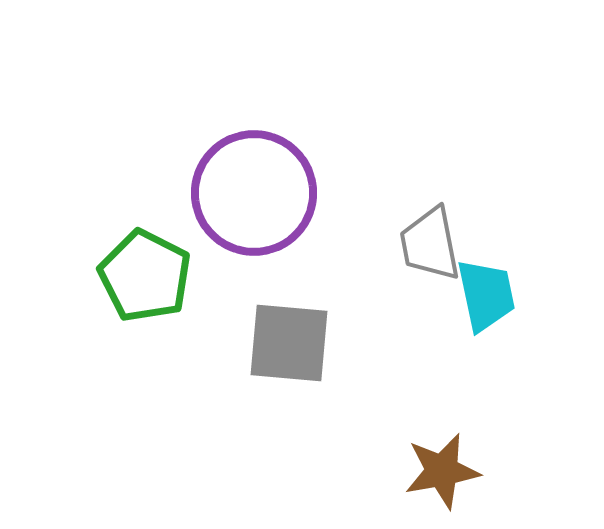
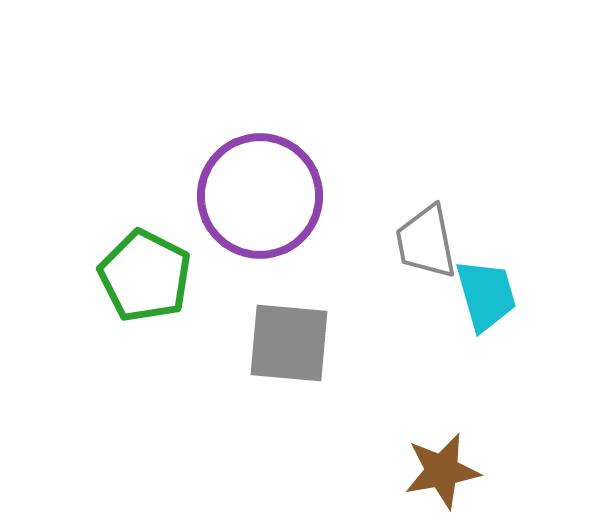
purple circle: moved 6 px right, 3 px down
gray trapezoid: moved 4 px left, 2 px up
cyan trapezoid: rotated 4 degrees counterclockwise
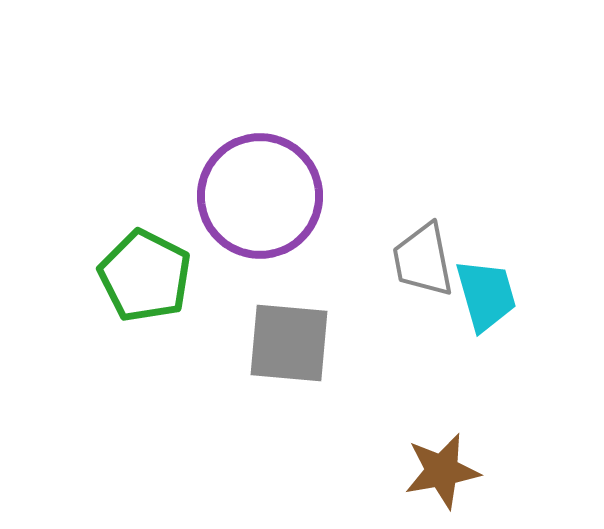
gray trapezoid: moved 3 px left, 18 px down
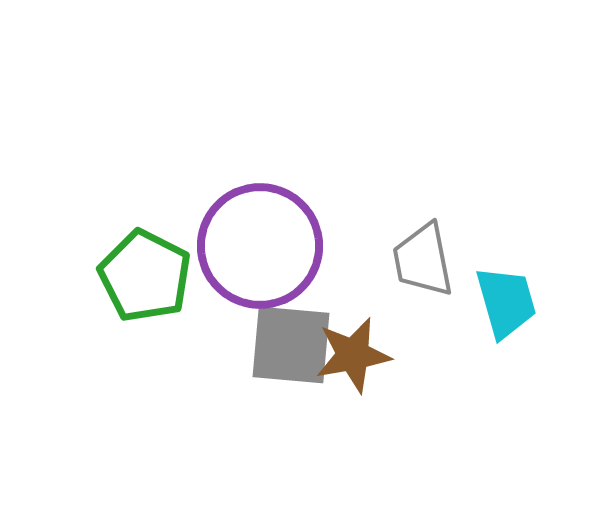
purple circle: moved 50 px down
cyan trapezoid: moved 20 px right, 7 px down
gray square: moved 2 px right, 2 px down
brown star: moved 89 px left, 116 px up
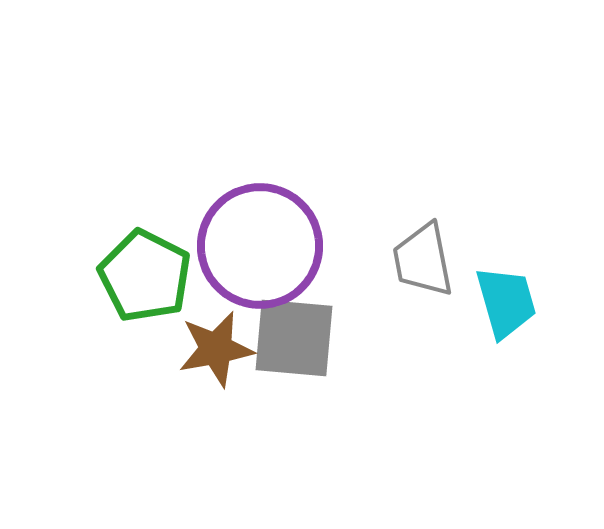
gray square: moved 3 px right, 7 px up
brown star: moved 137 px left, 6 px up
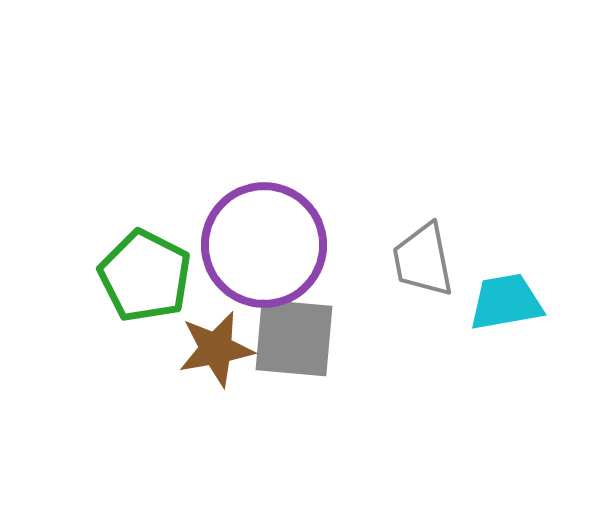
purple circle: moved 4 px right, 1 px up
cyan trapezoid: rotated 84 degrees counterclockwise
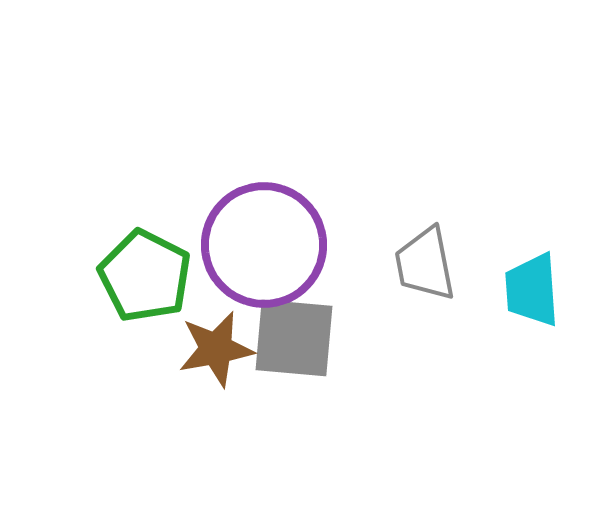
gray trapezoid: moved 2 px right, 4 px down
cyan trapezoid: moved 26 px right, 12 px up; rotated 84 degrees counterclockwise
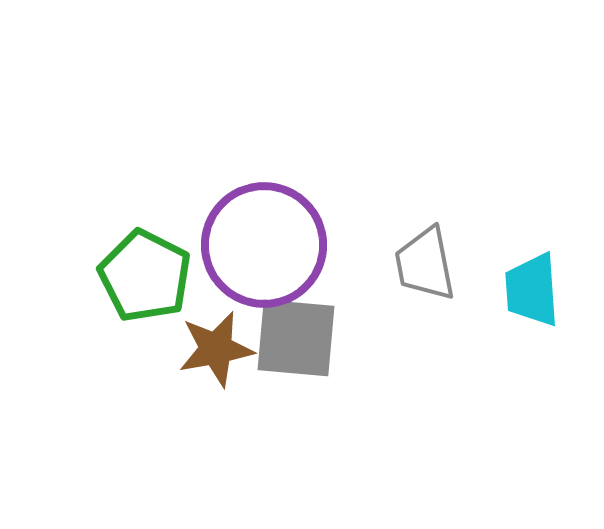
gray square: moved 2 px right
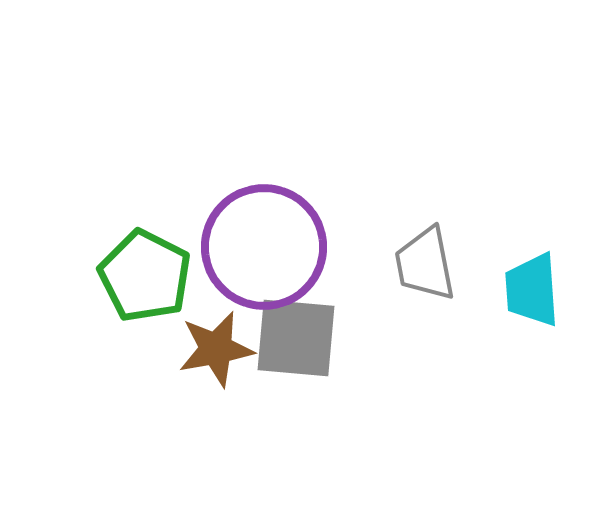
purple circle: moved 2 px down
